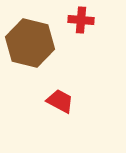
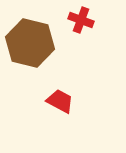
red cross: rotated 15 degrees clockwise
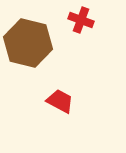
brown hexagon: moved 2 px left
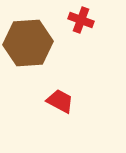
brown hexagon: rotated 18 degrees counterclockwise
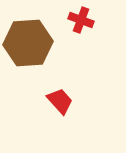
red trapezoid: rotated 20 degrees clockwise
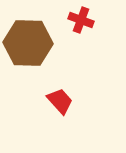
brown hexagon: rotated 6 degrees clockwise
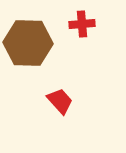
red cross: moved 1 px right, 4 px down; rotated 25 degrees counterclockwise
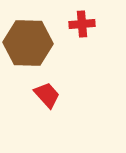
red trapezoid: moved 13 px left, 6 px up
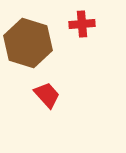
brown hexagon: rotated 15 degrees clockwise
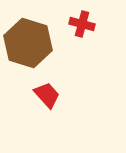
red cross: rotated 20 degrees clockwise
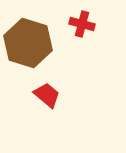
red trapezoid: rotated 8 degrees counterclockwise
